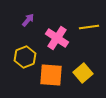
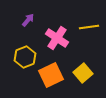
orange square: rotated 30 degrees counterclockwise
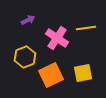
purple arrow: rotated 24 degrees clockwise
yellow line: moved 3 px left, 1 px down
yellow square: rotated 30 degrees clockwise
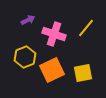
yellow line: rotated 42 degrees counterclockwise
pink cross: moved 3 px left, 4 px up; rotated 15 degrees counterclockwise
orange square: moved 1 px right, 5 px up
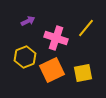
purple arrow: moved 1 px down
pink cross: moved 2 px right, 4 px down
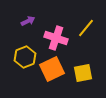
orange square: moved 1 px up
